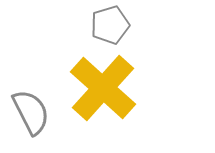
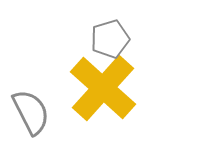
gray pentagon: moved 14 px down
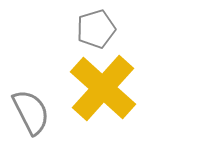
gray pentagon: moved 14 px left, 10 px up
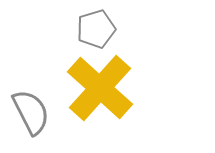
yellow cross: moved 3 px left
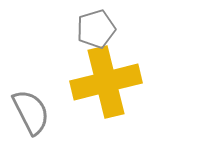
yellow cross: moved 6 px right, 6 px up; rotated 34 degrees clockwise
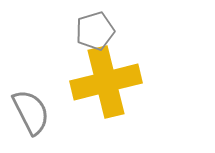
gray pentagon: moved 1 px left, 2 px down
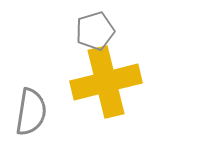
gray semicircle: rotated 36 degrees clockwise
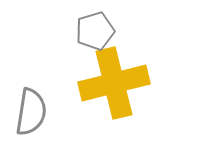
yellow cross: moved 8 px right, 1 px down
